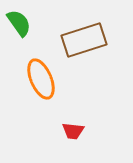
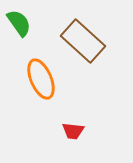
brown rectangle: moved 1 px left, 1 px down; rotated 60 degrees clockwise
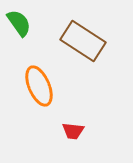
brown rectangle: rotated 9 degrees counterclockwise
orange ellipse: moved 2 px left, 7 px down
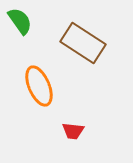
green semicircle: moved 1 px right, 2 px up
brown rectangle: moved 2 px down
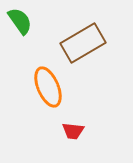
brown rectangle: rotated 63 degrees counterclockwise
orange ellipse: moved 9 px right, 1 px down
